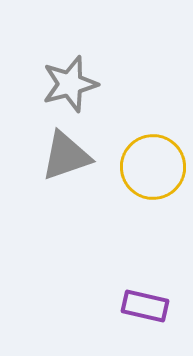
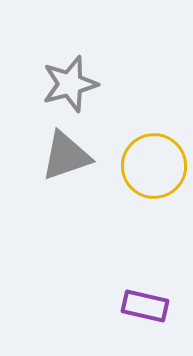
yellow circle: moved 1 px right, 1 px up
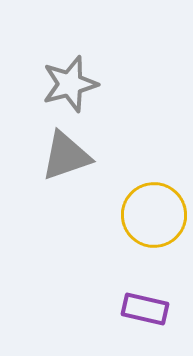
yellow circle: moved 49 px down
purple rectangle: moved 3 px down
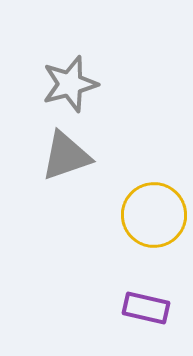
purple rectangle: moved 1 px right, 1 px up
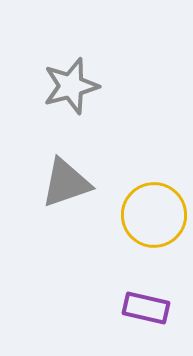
gray star: moved 1 px right, 2 px down
gray triangle: moved 27 px down
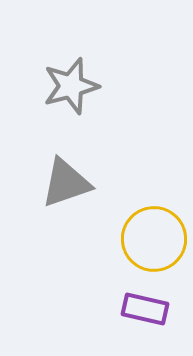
yellow circle: moved 24 px down
purple rectangle: moved 1 px left, 1 px down
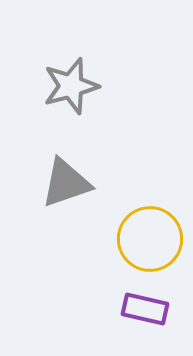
yellow circle: moved 4 px left
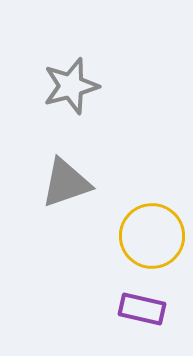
yellow circle: moved 2 px right, 3 px up
purple rectangle: moved 3 px left
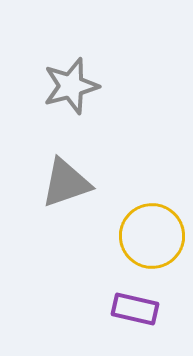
purple rectangle: moved 7 px left
